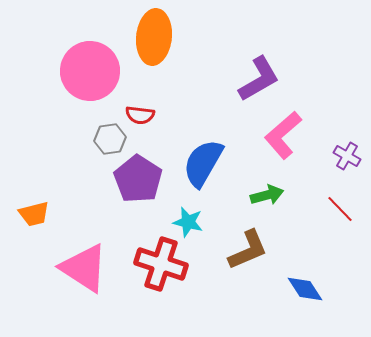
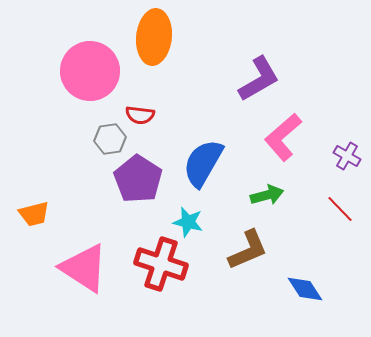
pink L-shape: moved 2 px down
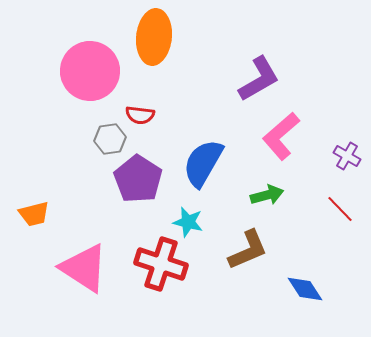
pink L-shape: moved 2 px left, 1 px up
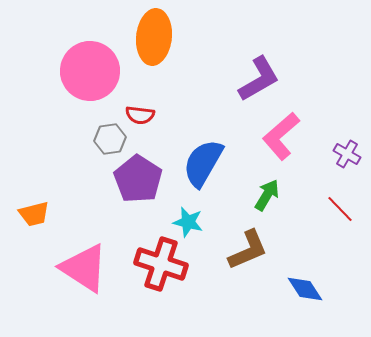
purple cross: moved 2 px up
green arrow: rotated 44 degrees counterclockwise
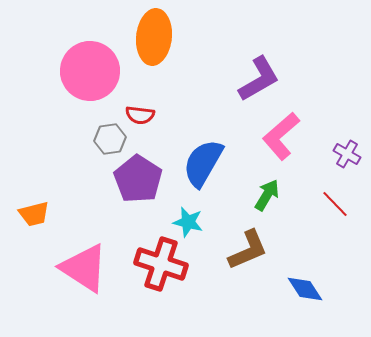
red line: moved 5 px left, 5 px up
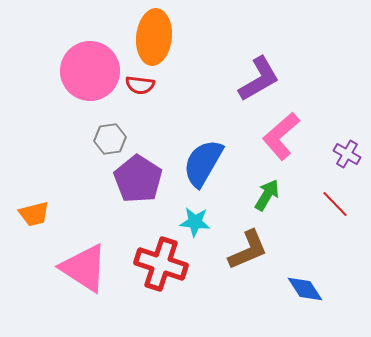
red semicircle: moved 30 px up
cyan star: moved 7 px right; rotated 8 degrees counterclockwise
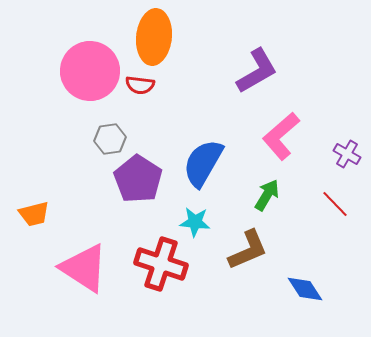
purple L-shape: moved 2 px left, 8 px up
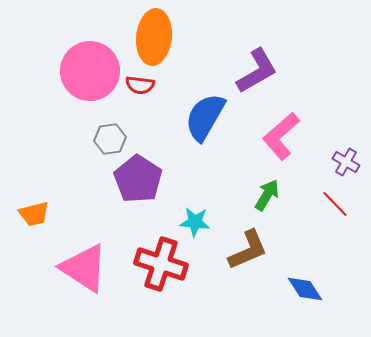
purple cross: moved 1 px left, 8 px down
blue semicircle: moved 2 px right, 46 px up
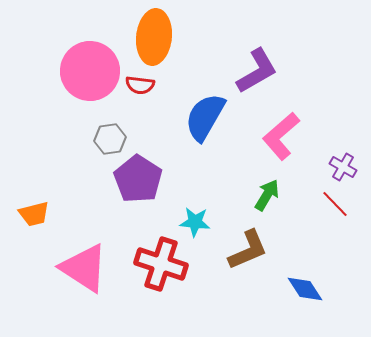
purple cross: moved 3 px left, 5 px down
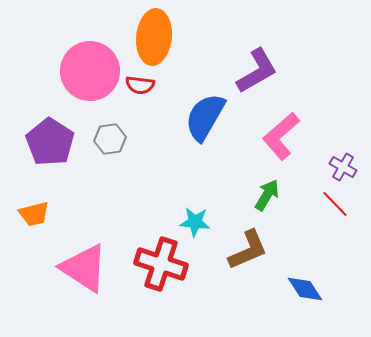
purple pentagon: moved 88 px left, 37 px up
